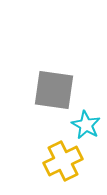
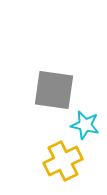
cyan star: moved 1 px left; rotated 16 degrees counterclockwise
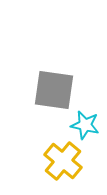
yellow cross: rotated 24 degrees counterclockwise
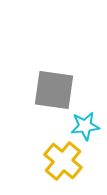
cyan star: moved 1 px down; rotated 20 degrees counterclockwise
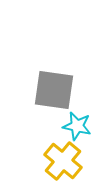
cyan star: moved 8 px left; rotated 20 degrees clockwise
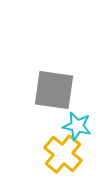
yellow cross: moved 7 px up
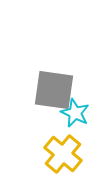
cyan star: moved 2 px left, 13 px up; rotated 12 degrees clockwise
